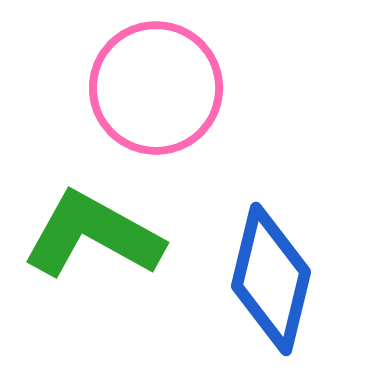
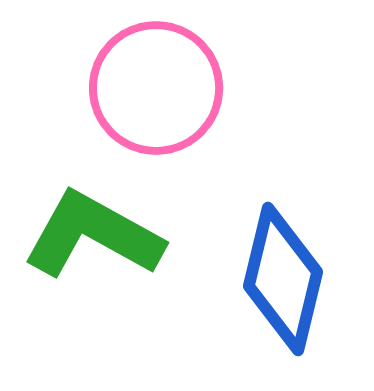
blue diamond: moved 12 px right
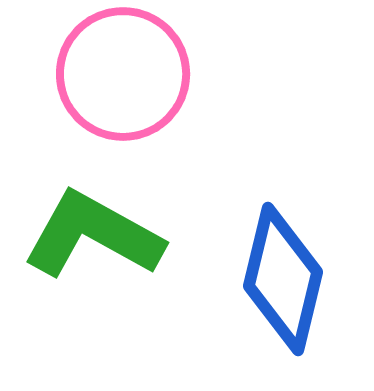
pink circle: moved 33 px left, 14 px up
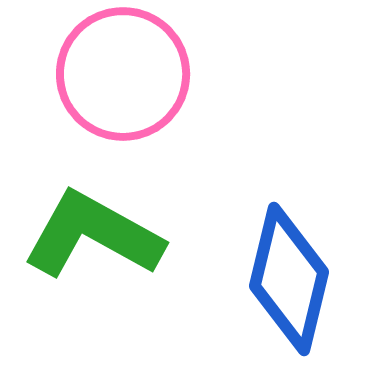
blue diamond: moved 6 px right
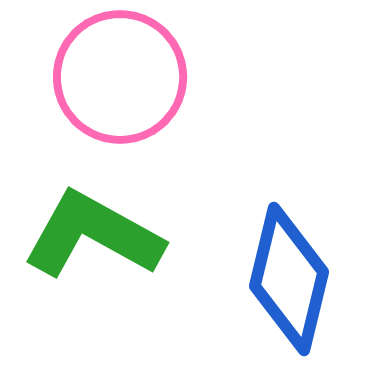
pink circle: moved 3 px left, 3 px down
